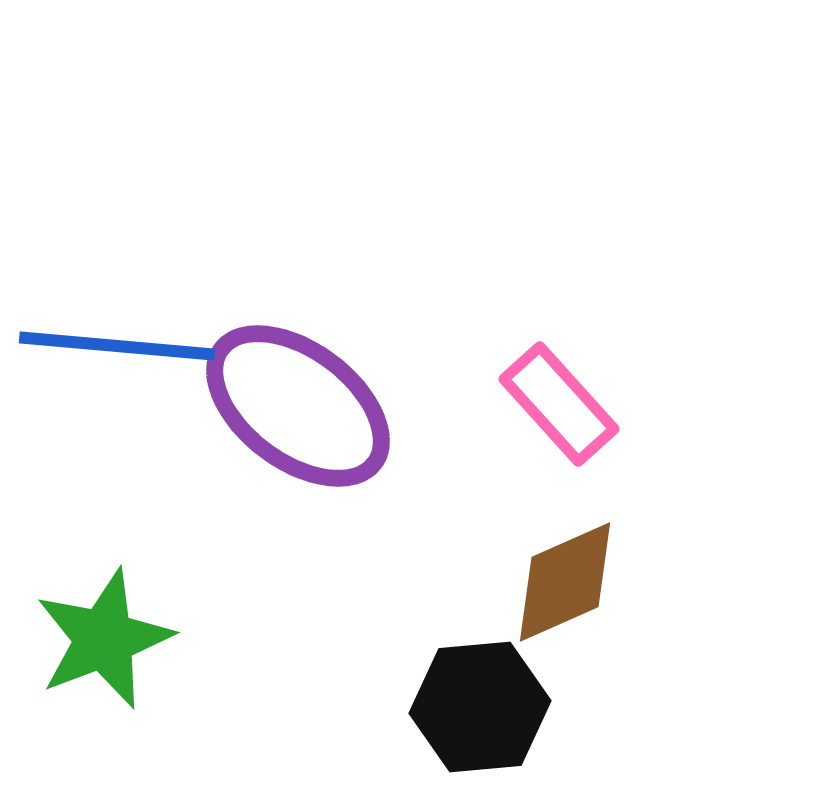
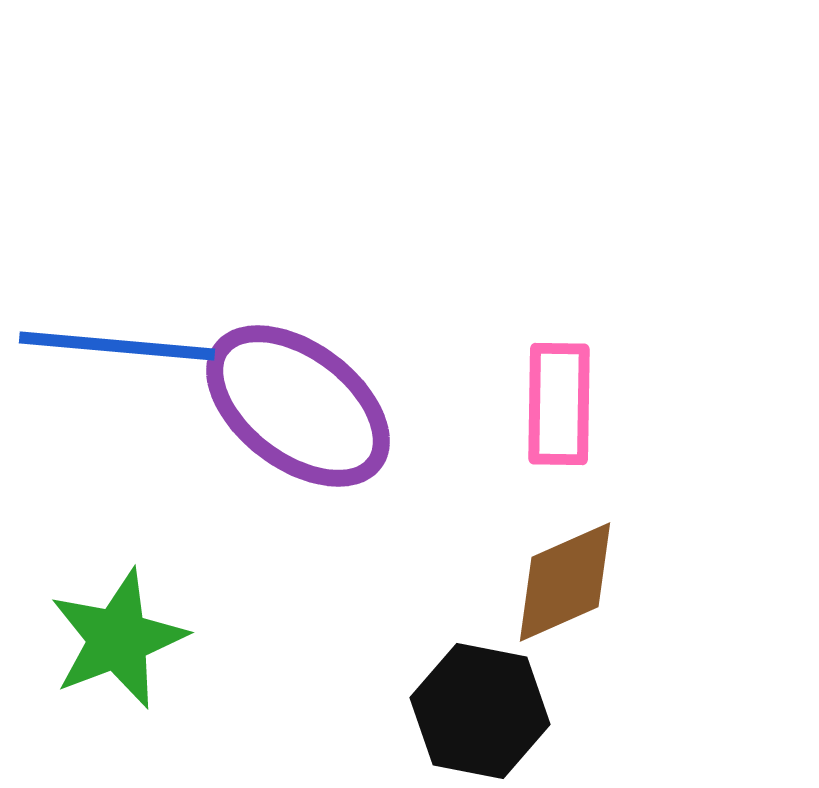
pink rectangle: rotated 43 degrees clockwise
green star: moved 14 px right
black hexagon: moved 4 px down; rotated 16 degrees clockwise
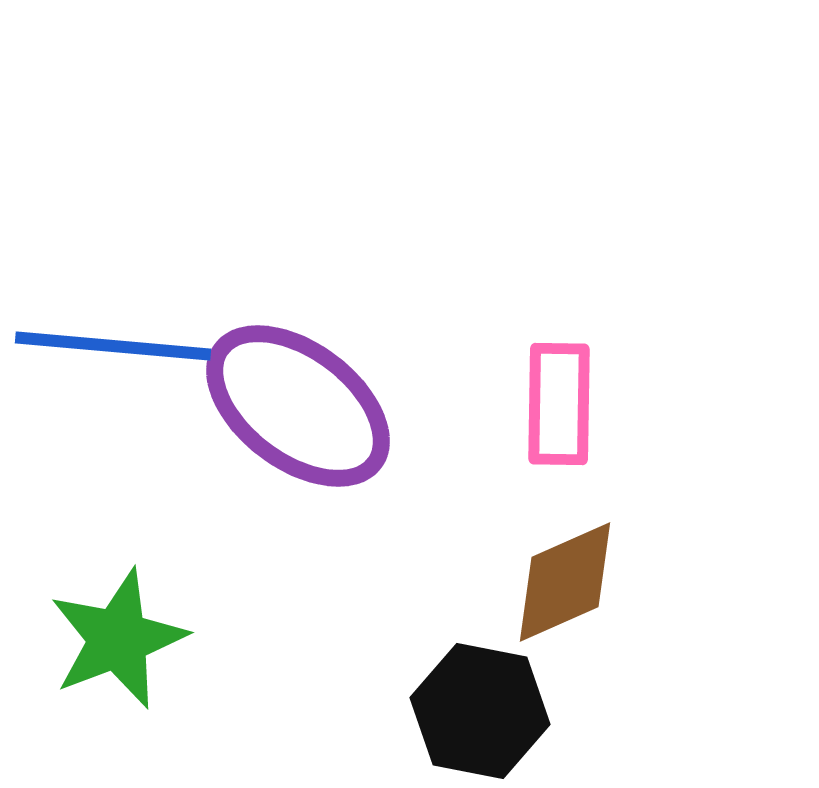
blue line: moved 4 px left
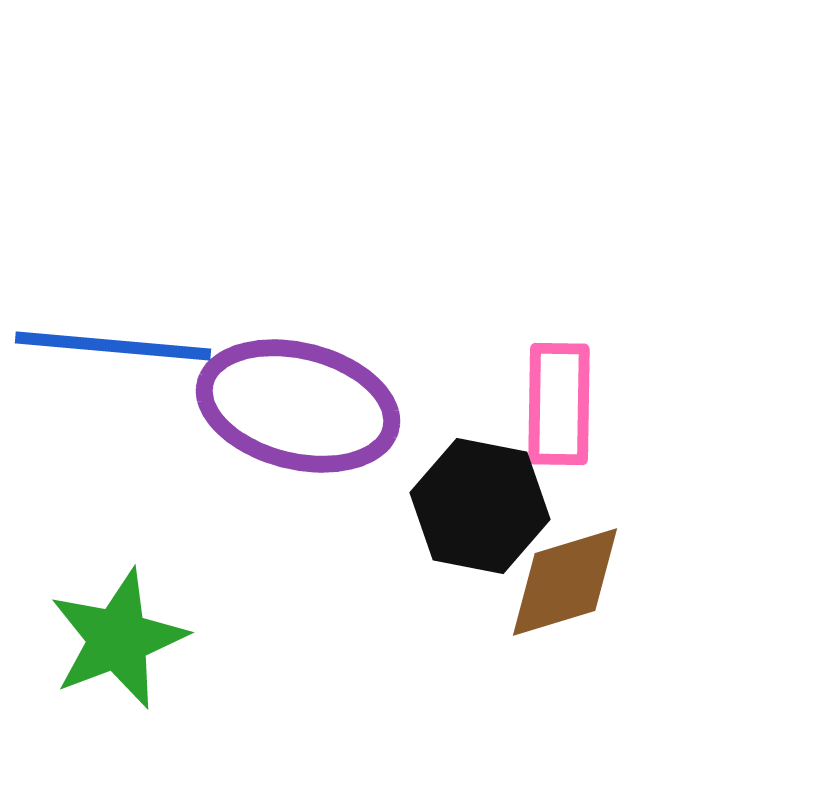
purple ellipse: rotated 23 degrees counterclockwise
brown diamond: rotated 7 degrees clockwise
black hexagon: moved 205 px up
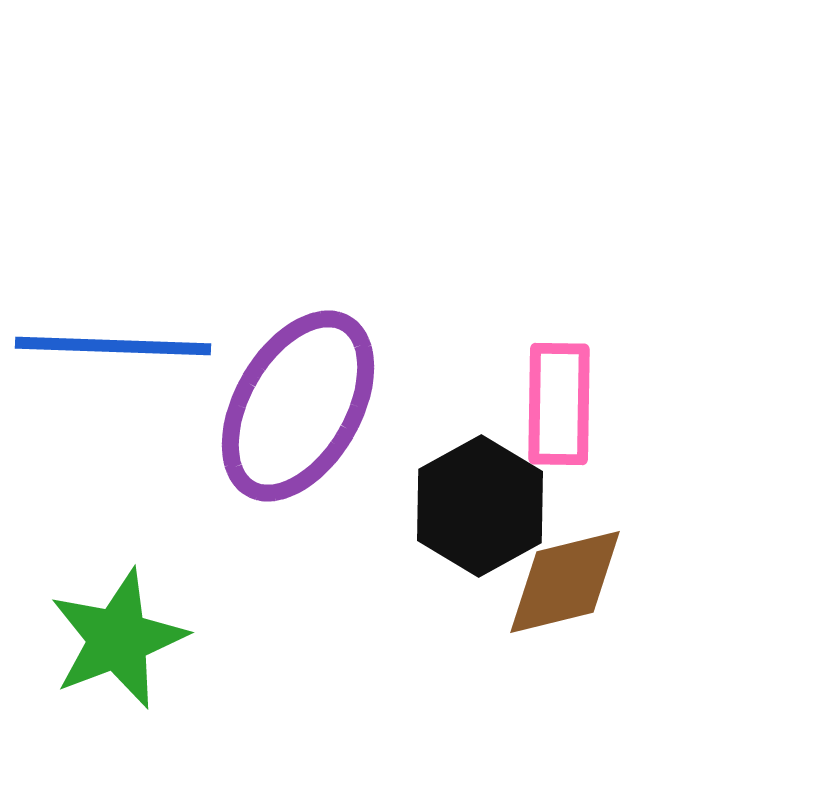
blue line: rotated 3 degrees counterclockwise
purple ellipse: rotated 74 degrees counterclockwise
black hexagon: rotated 20 degrees clockwise
brown diamond: rotated 3 degrees clockwise
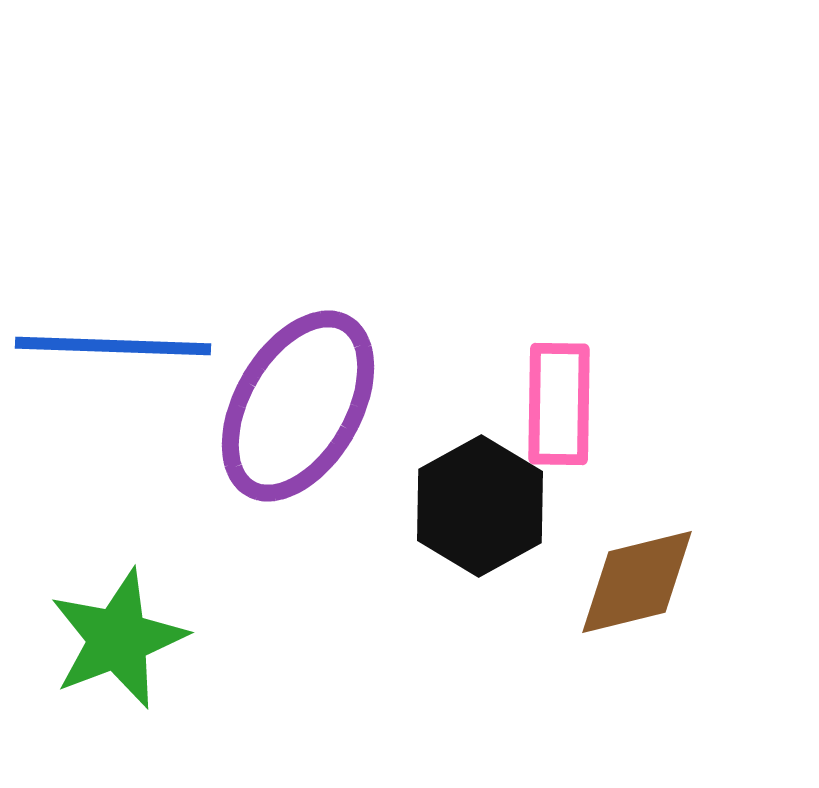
brown diamond: moved 72 px right
